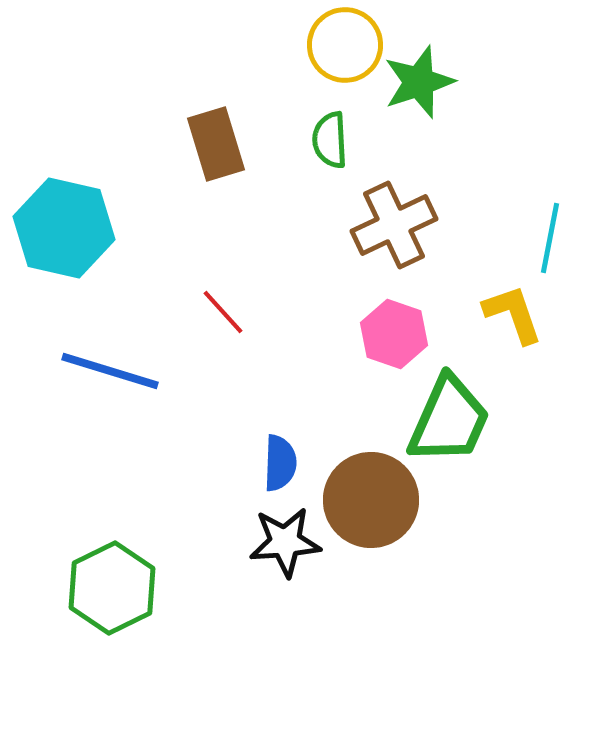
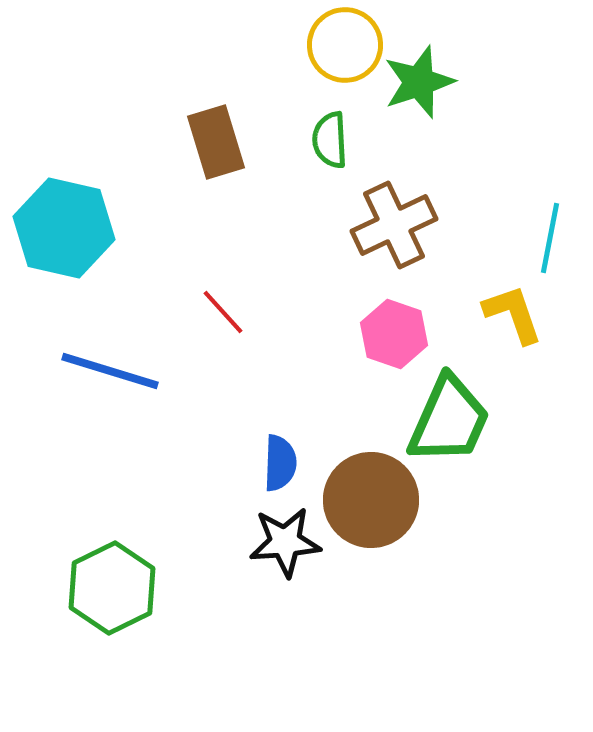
brown rectangle: moved 2 px up
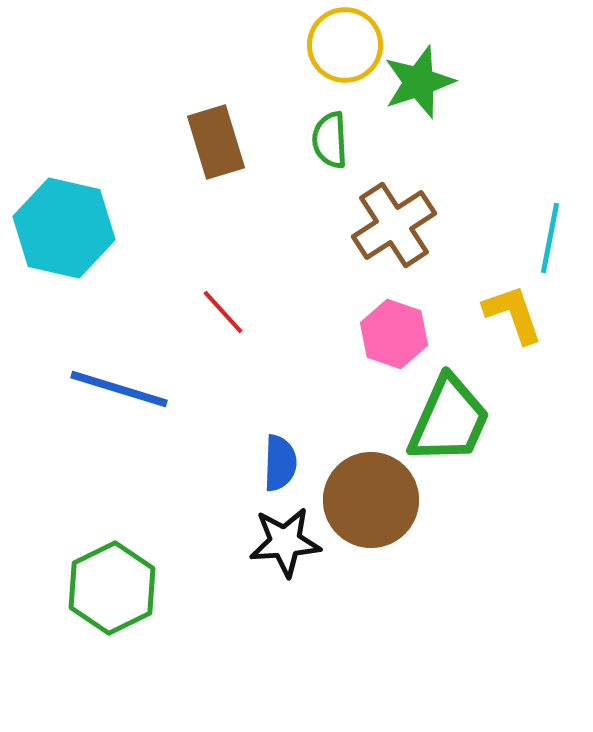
brown cross: rotated 8 degrees counterclockwise
blue line: moved 9 px right, 18 px down
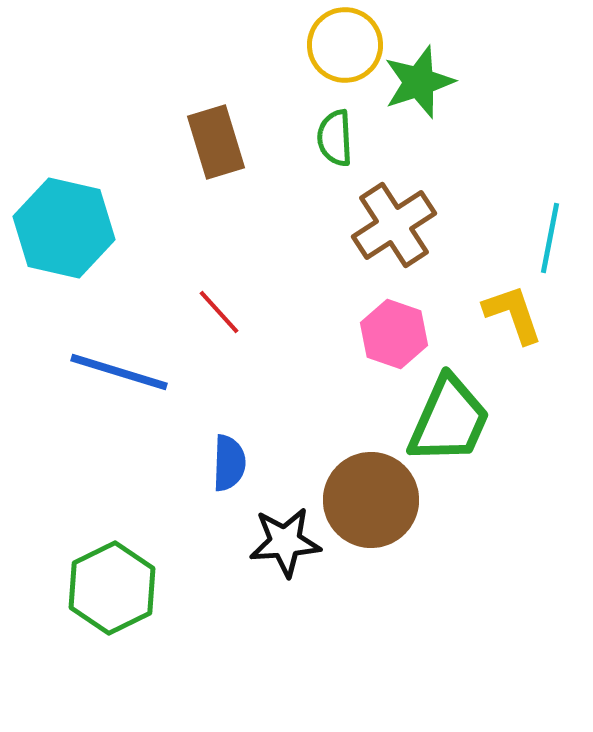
green semicircle: moved 5 px right, 2 px up
red line: moved 4 px left
blue line: moved 17 px up
blue semicircle: moved 51 px left
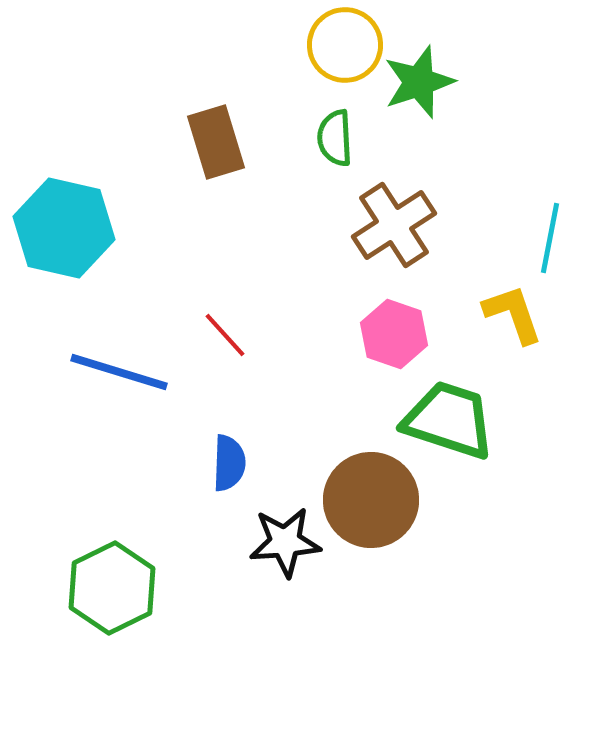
red line: moved 6 px right, 23 px down
green trapezoid: rotated 96 degrees counterclockwise
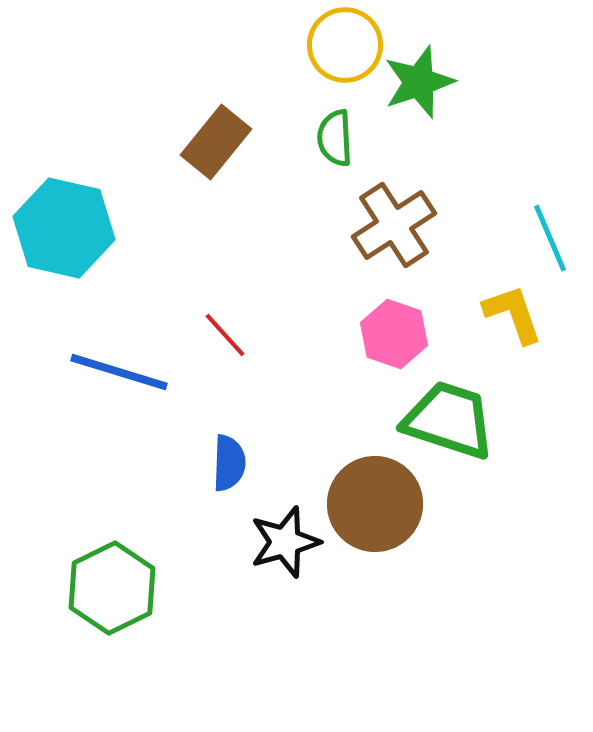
brown rectangle: rotated 56 degrees clockwise
cyan line: rotated 34 degrees counterclockwise
brown circle: moved 4 px right, 4 px down
black star: rotated 12 degrees counterclockwise
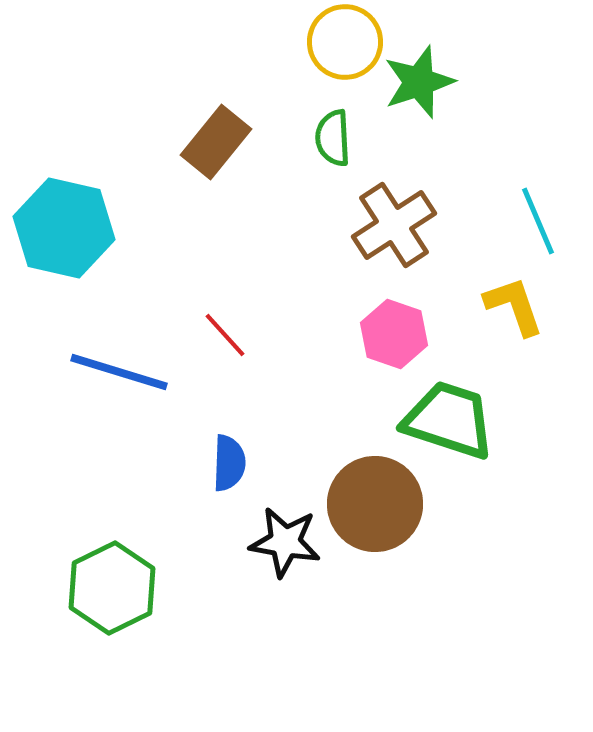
yellow circle: moved 3 px up
green semicircle: moved 2 px left
cyan line: moved 12 px left, 17 px up
yellow L-shape: moved 1 px right, 8 px up
black star: rotated 26 degrees clockwise
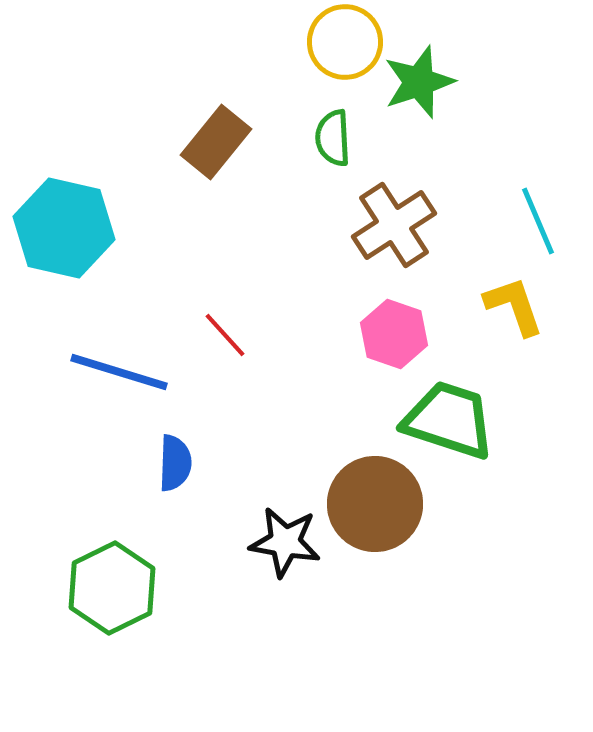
blue semicircle: moved 54 px left
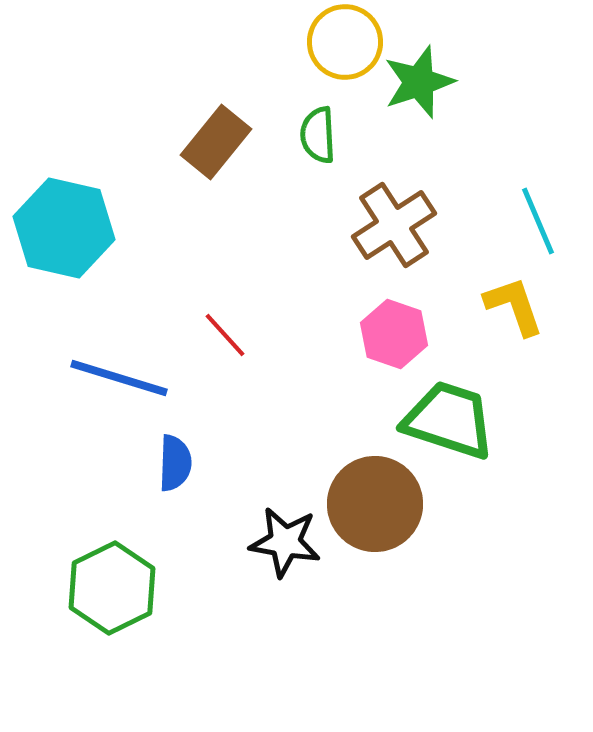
green semicircle: moved 15 px left, 3 px up
blue line: moved 6 px down
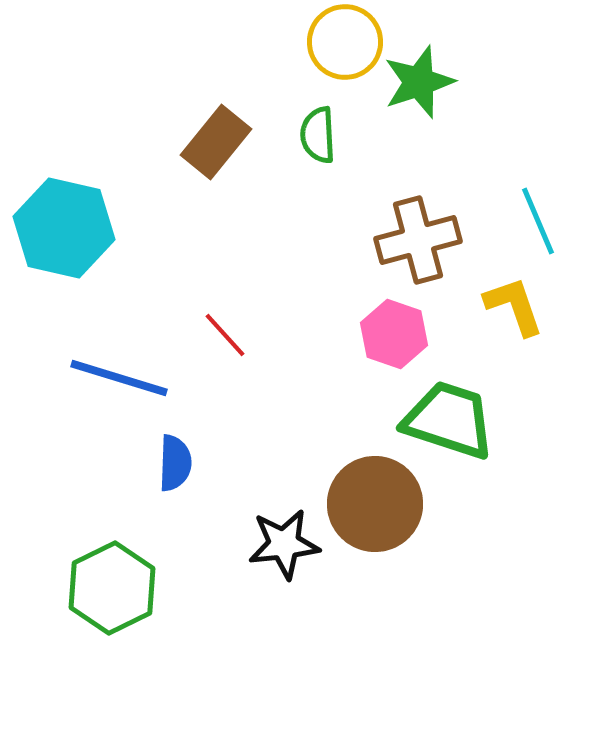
brown cross: moved 24 px right, 15 px down; rotated 18 degrees clockwise
black star: moved 1 px left, 2 px down; rotated 16 degrees counterclockwise
